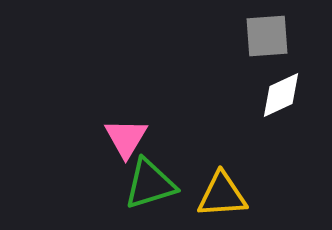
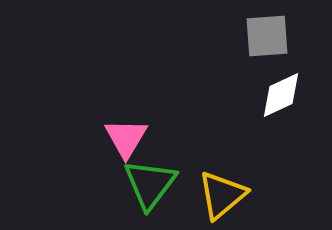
green triangle: rotated 36 degrees counterclockwise
yellow triangle: rotated 36 degrees counterclockwise
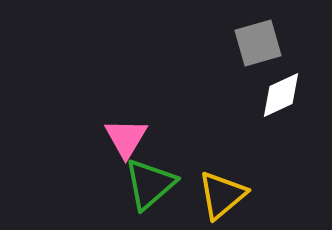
gray square: moved 9 px left, 7 px down; rotated 12 degrees counterclockwise
green triangle: rotated 12 degrees clockwise
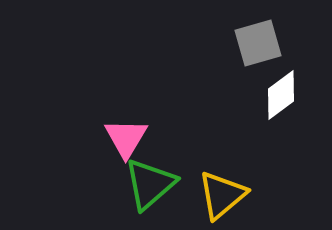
white diamond: rotated 12 degrees counterclockwise
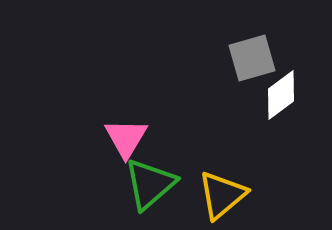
gray square: moved 6 px left, 15 px down
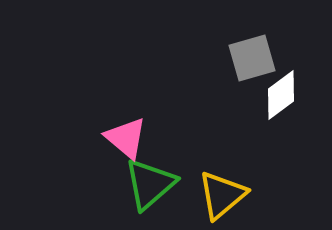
pink triangle: rotated 21 degrees counterclockwise
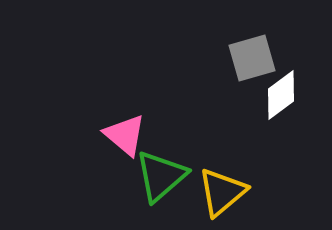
pink triangle: moved 1 px left, 3 px up
green triangle: moved 11 px right, 8 px up
yellow triangle: moved 3 px up
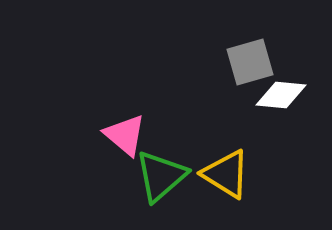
gray square: moved 2 px left, 4 px down
white diamond: rotated 42 degrees clockwise
yellow triangle: moved 4 px right, 18 px up; rotated 48 degrees counterclockwise
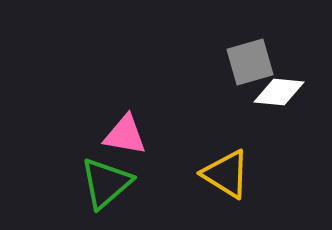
white diamond: moved 2 px left, 3 px up
pink triangle: rotated 30 degrees counterclockwise
green triangle: moved 55 px left, 7 px down
